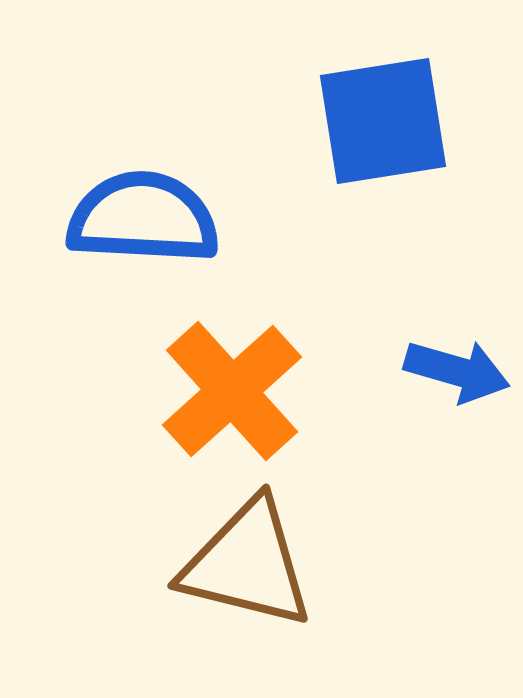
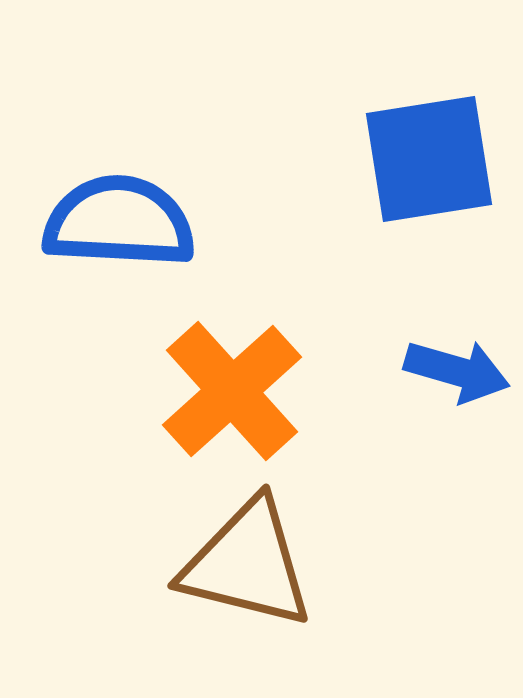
blue square: moved 46 px right, 38 px down
blue semicircle: moved 24 px left, 4 px down
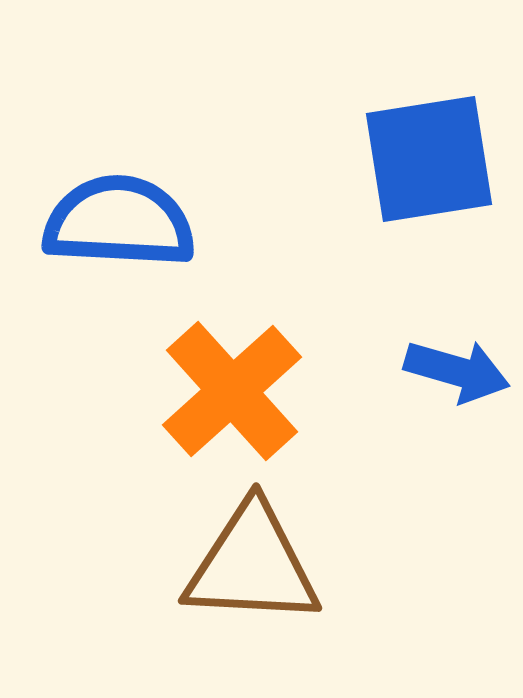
brown triangle: moved 5 px right, 1 px down; rotated 11 degrees counterclockwise
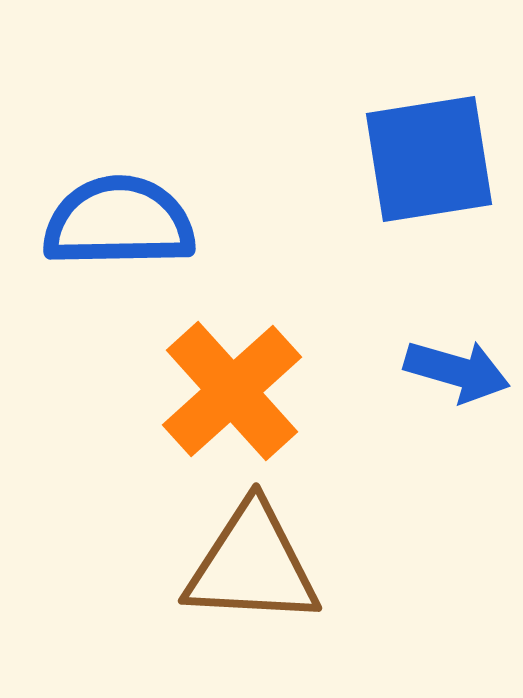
blue semicircle: rotated 4 degrees counterclockwise
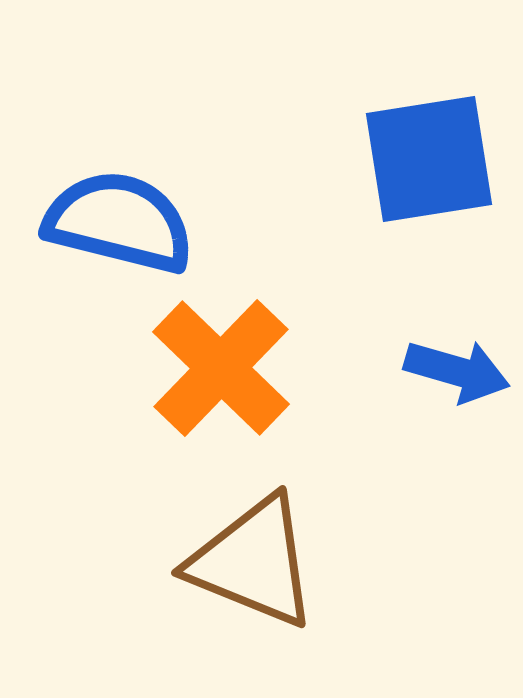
blue semicircle: rotated 15 degrees clockwise
orange cross: moved 11 px left, 23 px up; rotated 4 degrees counterclockwise
brown triangle: moved 1 px right, 3 px up; rotated 19 degrees clockwise
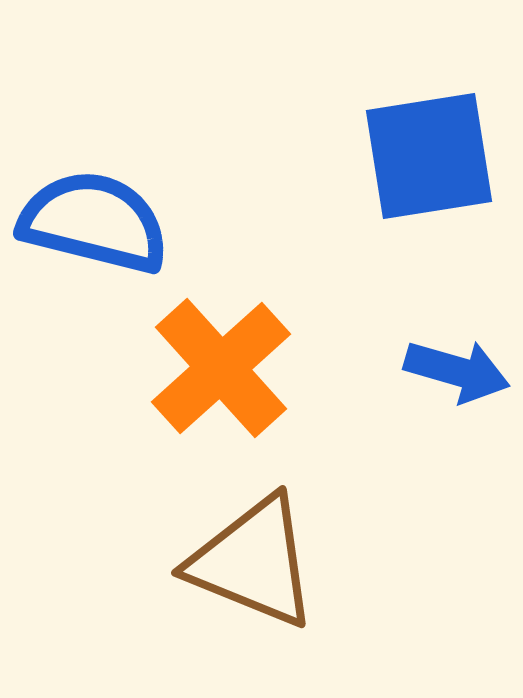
blue square: moved 3 px up
blue semicircle: moved 25 px left
orange cross: rotated 4 degrees clockwise
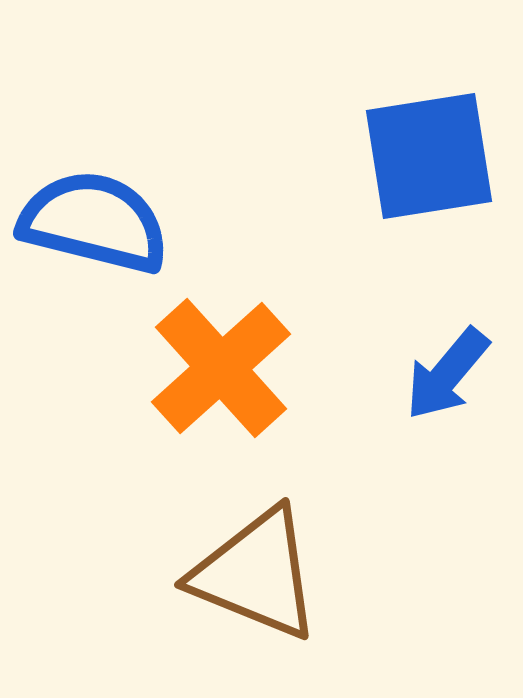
blue arrow: moved 10 px left, 3 px down; rotated 114 degrees clockwise
brown triangle: moved 3 px right, 12 px down
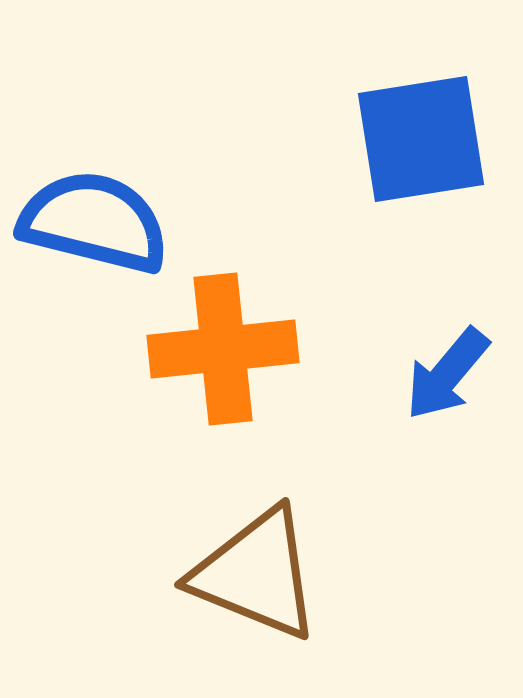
blue square: moved 8 px left, 17 px up
orange cross: moved 2 px right, 19 px up; rotated 36 degrees clockwise
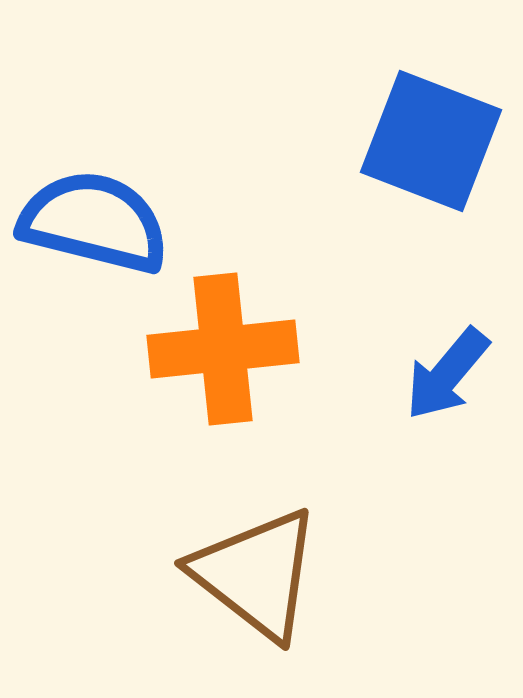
blue square: moved 10 px right, 2 px down; rotated 30 degrees clockwise
brown triangle: rotated 16 degrees clockwise
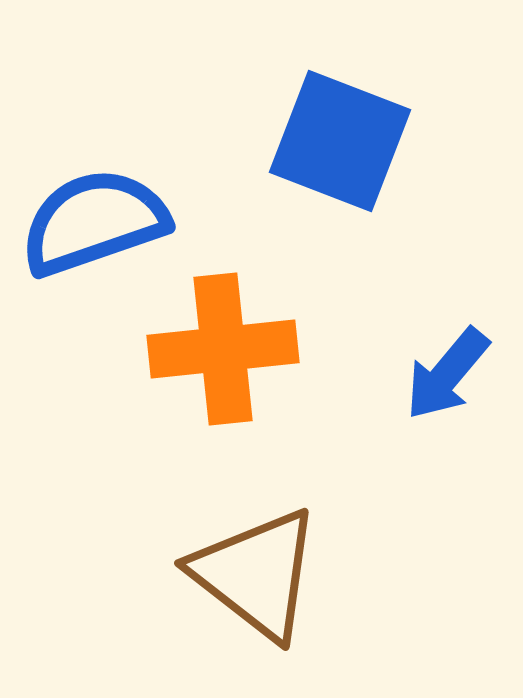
blue square: moved 91 px left
blue semicircle: rotated 33 degrees counterclockwise
